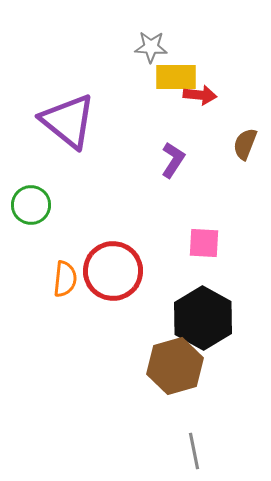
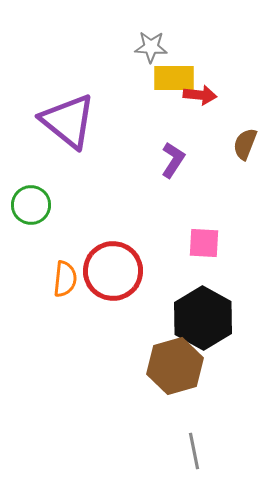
yellow rectangle: moved 2 px left, 1 px down
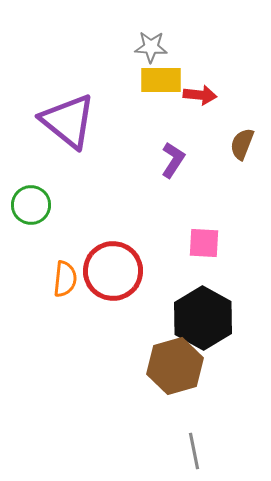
yellow rectangle: moved 13 px left, 2 px down
brown semicircle: moved 3 px left
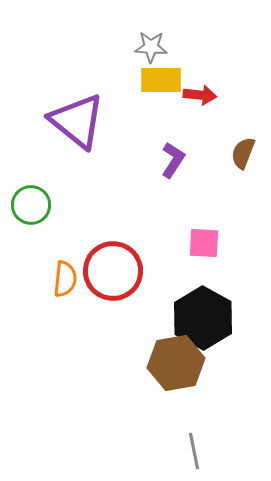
purple triangle: moved 9 px right
brown semicircle: moved 1 px right, 9 px down
brown hexagon: moved 1 px right, 3 px up; rotated 6 degrees clockwise
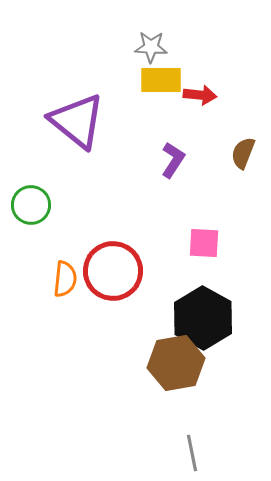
gray line: moved 2 px left, 2 px down
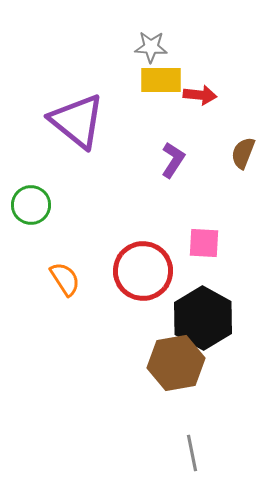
red circle: moved 30 px right
orange semicircle: rotated 39 degrees counterclockwise
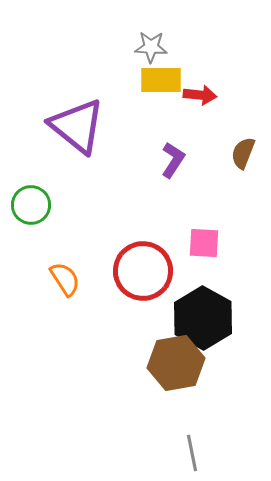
purple triangle: moved 5 px down
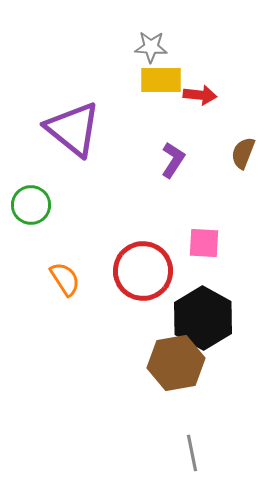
purple triangle: moved 4 px left, 3 px down
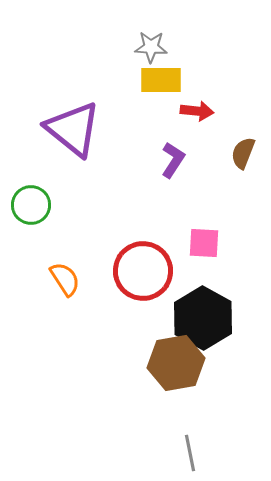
red arrow: moved 3 px left, 16 px down
gray line: moved 2 px left
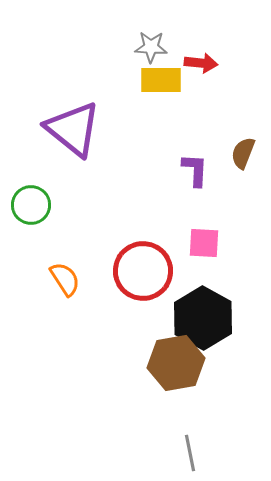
red arrow: moved 4 px right, 48 px up
purple L-shape: moved 22 px right, 10 px down; rotated 30 degrees counterclockwise
